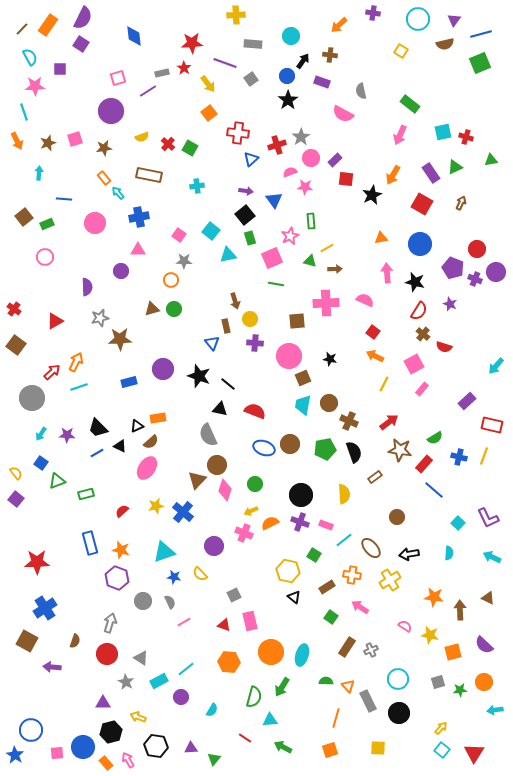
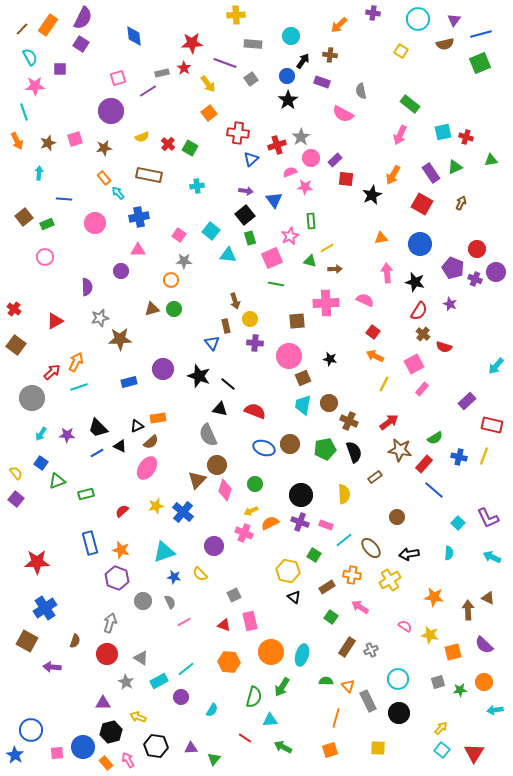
cyan triangle at (228, 255): rotated 18 degrees clockwise
brown arrow at (460, 610): moved 8 px right
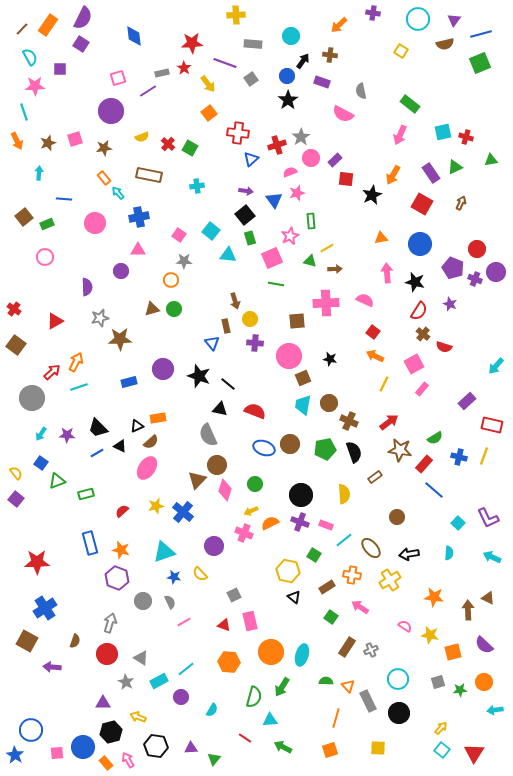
pink star at (305, 187): moved 8 px left, 6 px down; rotated 21 degrees counterclockwise
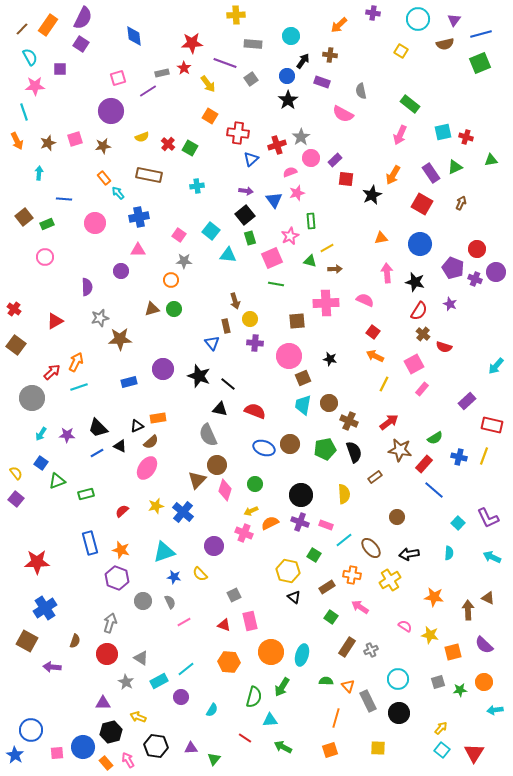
orange square at (209, 113): moved 1 px right, 3 px down; rotated 21 degrees counterclockwise
brown star at (104, 148): moved 1 px left, 2 px up
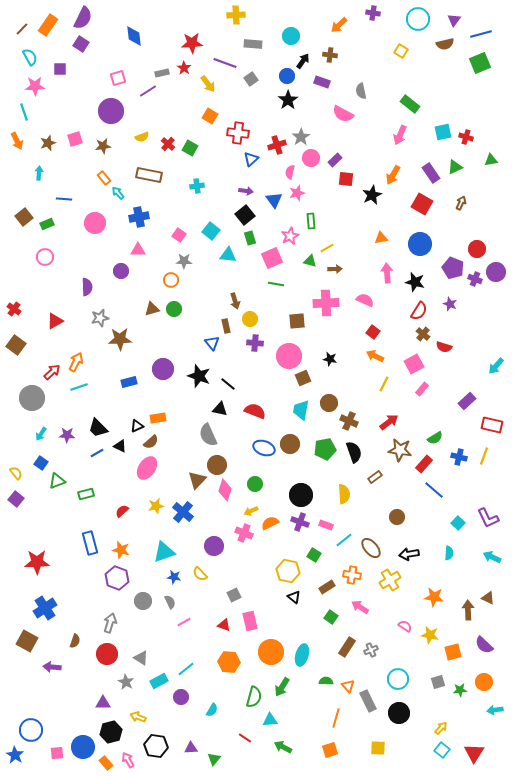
pink semicircle at (290, 172): rotated 56 degrees counterclockwise
cyan trapezoid at (303, 405): moved 2 px left, 5 px down
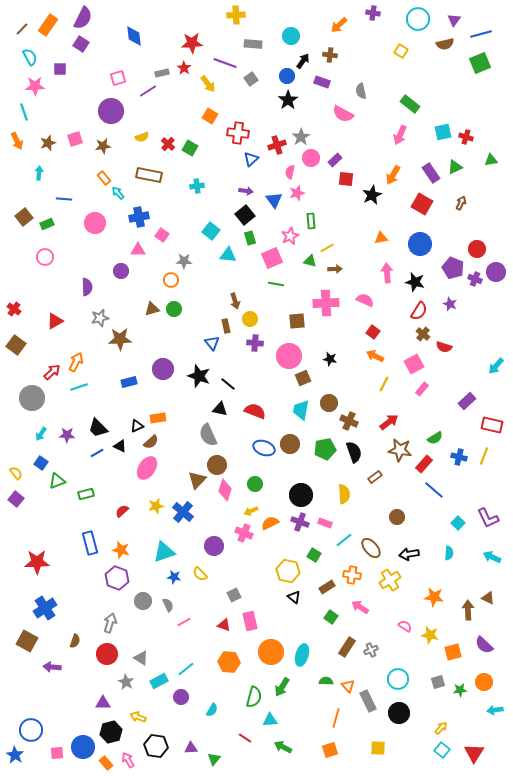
pink square at (179, 235): moved 17 px left
pink rectangle at (326, 525): moved 1 px left, 2 px up
gray semicircle at (170, 602): moved 2 px left, 3 px down
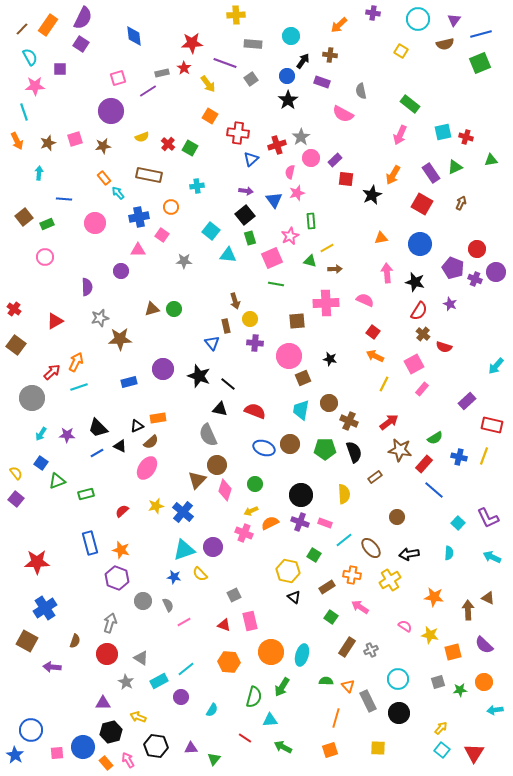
orange circle at (171, 280): moved 73 px up
green pentagon at (325, 449): rotated 10 degrees clockwise
purple circle at (214, 546): moved 1 px left, 1 px down
cyan triangle at (164, 552): moved 20 px right, 2 px up
